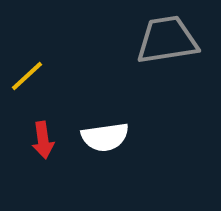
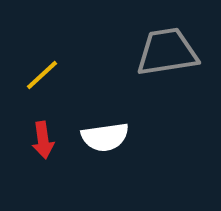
gray trapezoid: moved 12 px down
yellow line: moved 15 px right, 1 px up
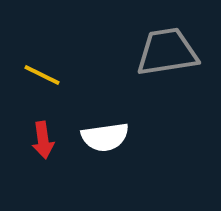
yellow line: rotated 69 degrees clockwise
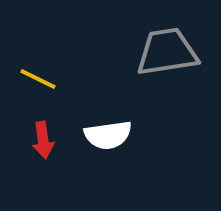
yellow line: moved 4 px left, 4 px down
white semicircle: moved 3 px right, 2 px up
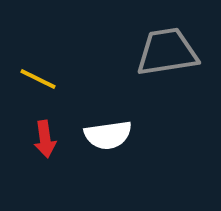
red arrow: moved 2 px right, 1 px up
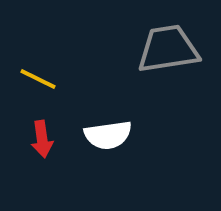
gray trapezoid: moved 1 px right, 3 px up
red arrow: moved 3 px left
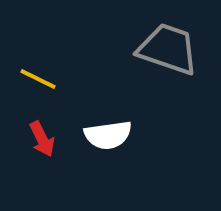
gray trapezoid: rotated 28 degrees clockwise
red arrow: rotated 18 degrees counterclockwise
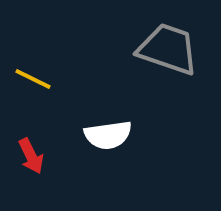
yellow line: moved 5 px left
red arrow: moved 11 px left, 17 px down
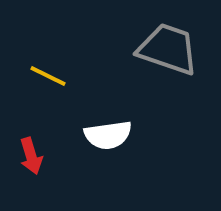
yellow line: moved 15 px right, 3 px up
red arrow: rotated 9 degrees clockwise
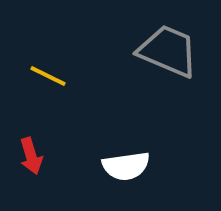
gray trapezoid: moved 2 px down; rotated 4 degrees clockwise
white semicircle: moved 18 px right, 31 px down
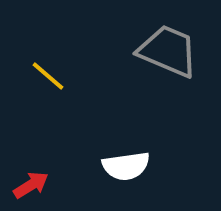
yellow line: rotated 15 degrees clockwise
red arrow: moved 29 px down; rotated 105 degrees counterclockwise
